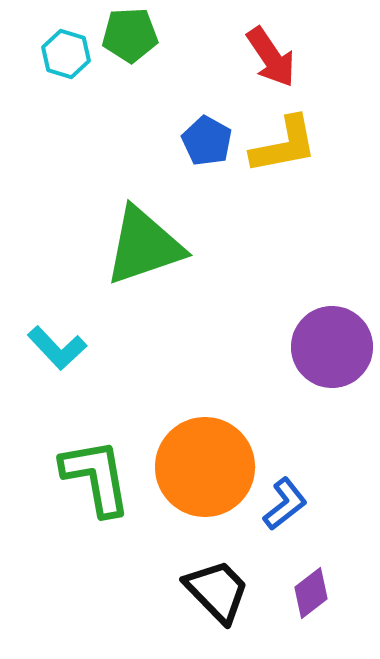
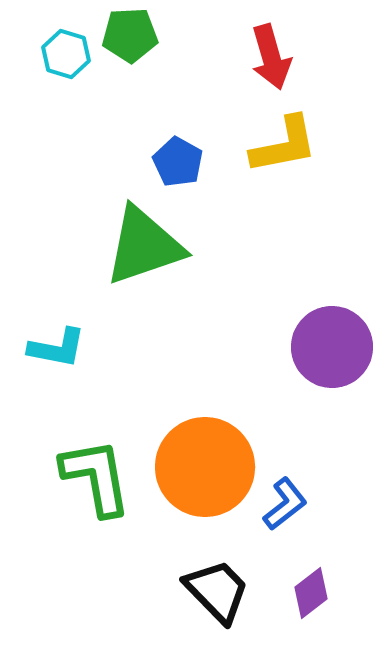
red arrow: rotated 18 degrees clockwise
blue pentagon: moved 29 px left, 21 px down
cyan L-shape: rotated 36 degrees counterclockwise
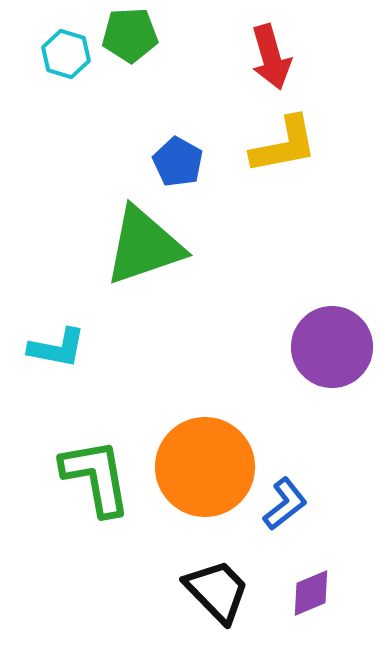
purple diamond: rotated 15 degrees clockwise
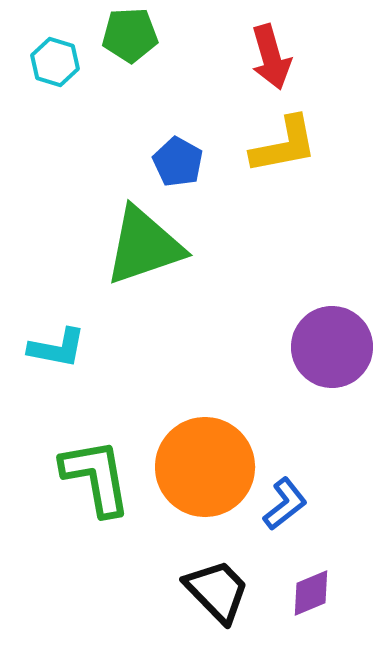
cyan hexagon: moved 11 px left, 8 px down
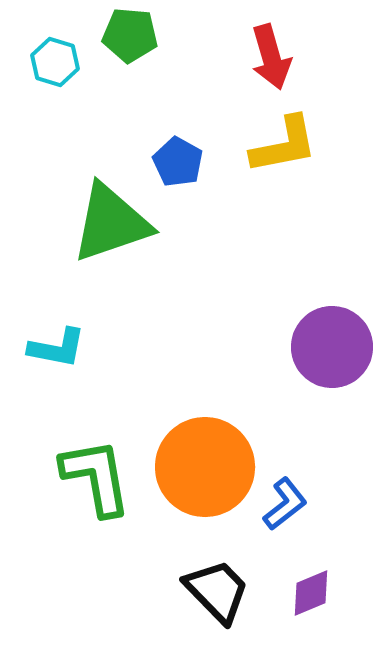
green pentagon: rotated 8 degrees clockwise
green triangle: moved 33 px left, 23 px up
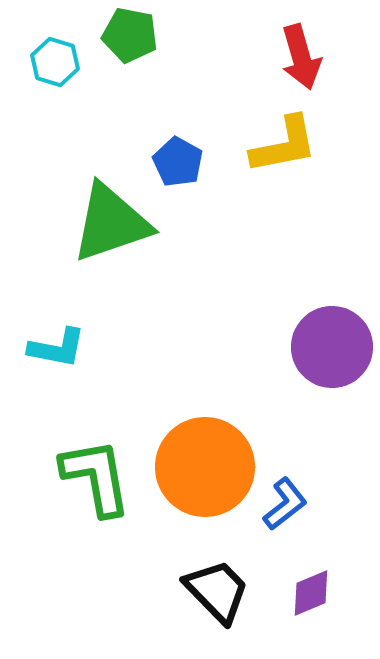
green pentagon: rotated 6 degrees clockwise
red arrow: moved 30 px right
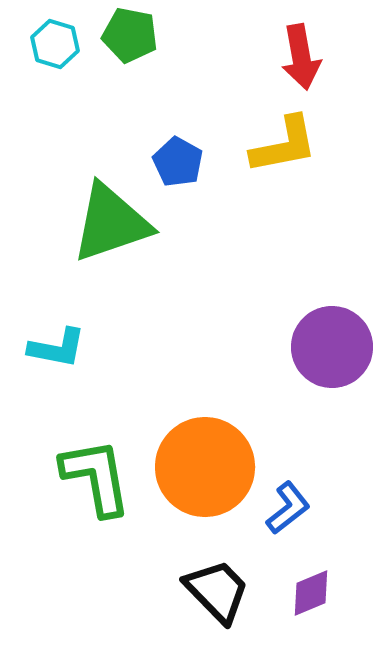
red arrow: rotated 6 degrees clockwise
cyan hexagon: moved 18 px up
blue L-shape: moved 3 px right, 4 px down
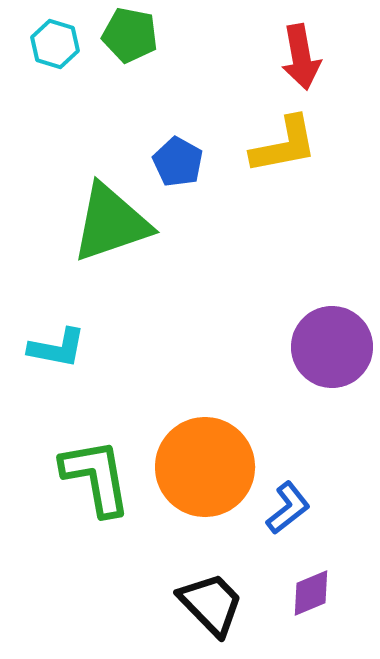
black trapezoid: moved 6 px left, 13 px down
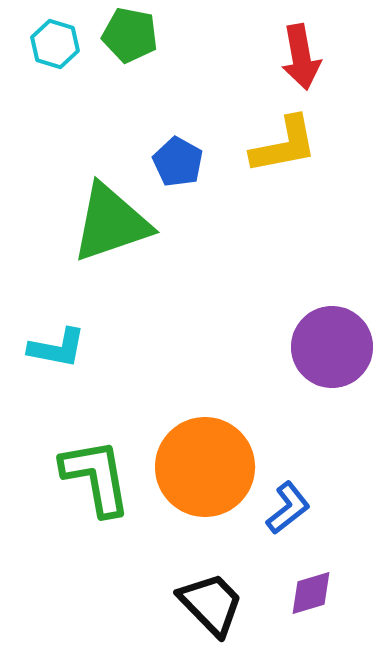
purple diamond: rotated 6 degrees clockwise
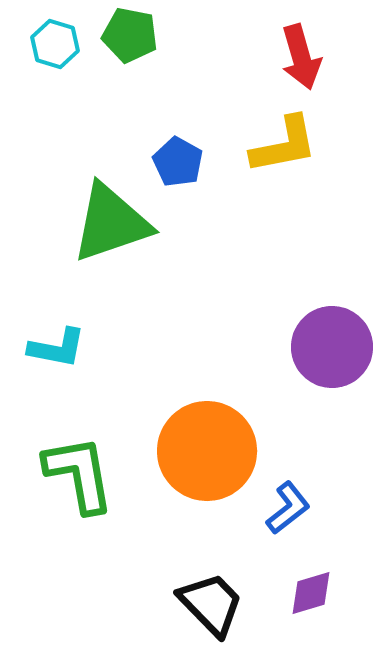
red arrow: rotated 6 degrees counterclockwise
orange circle: moved 2 px right, 16 px up
green L-shape: moved 17 px left, 3 px up
